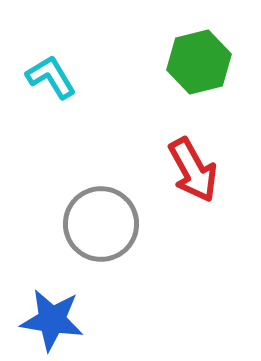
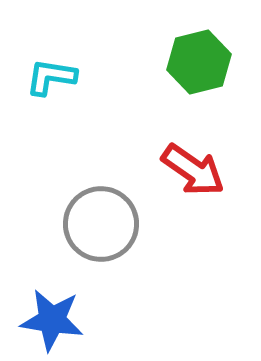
cyan L-shape: rotated 50 degrees counterclockwise
red arrow: rotated 26 degrees counterclockwise
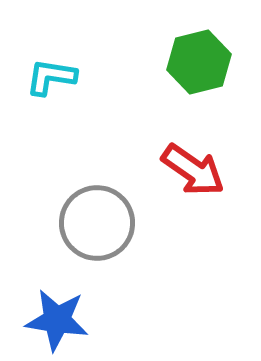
gray circle: moved 4 px left, 1 px up
blue star: moved 5 px right
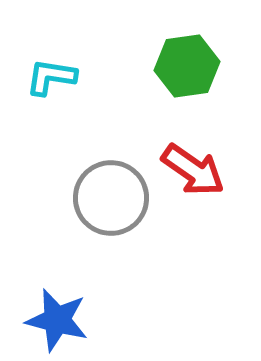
green hexagon: moved 12 px left, 4 px down; rotated 6 degrees clockwise
gray circle: moved 14 px right, 25 px up
blue star: rotated 6 degrees clockwise
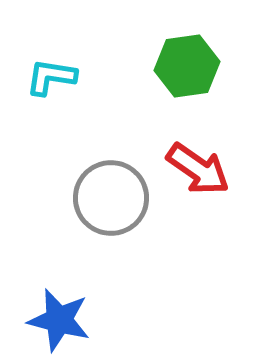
red arrow: moved 5 px right, 1 px up
blue star: moved 2 px right
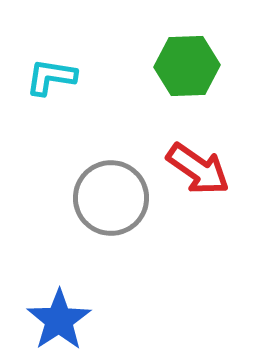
green hexagon: rotated 6 degrees clockwise
blue star: rotated 24 degrees clockwise
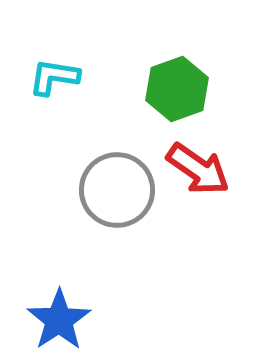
green hexagon: moved 10 px left, 23 px down; rotated 18 degrees counterclockwise
cyan L-shape: moved 3 px right
gray circle: moved 6 px right, 8 px up
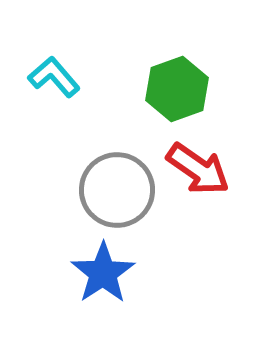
cyan L-shape: rotated 40 degrees clockwise
blue star: moved 44 px right, 47 px up
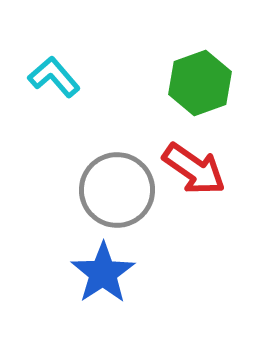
green hexagon: moved 23 px right, 6 px up
red arrow: moved 4 px left
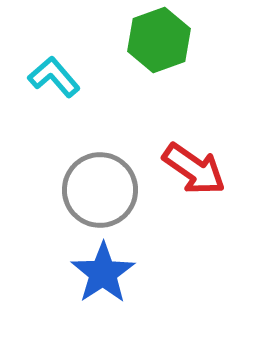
green hexagon: moved 41 px left, 43 px up
gray circle: moved 17 px left
